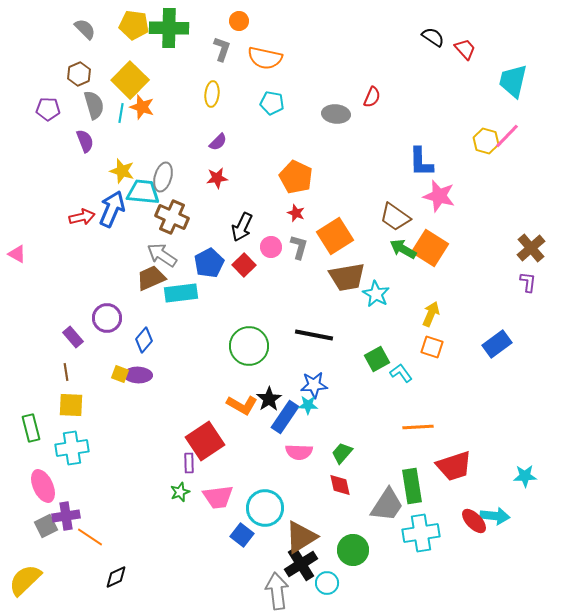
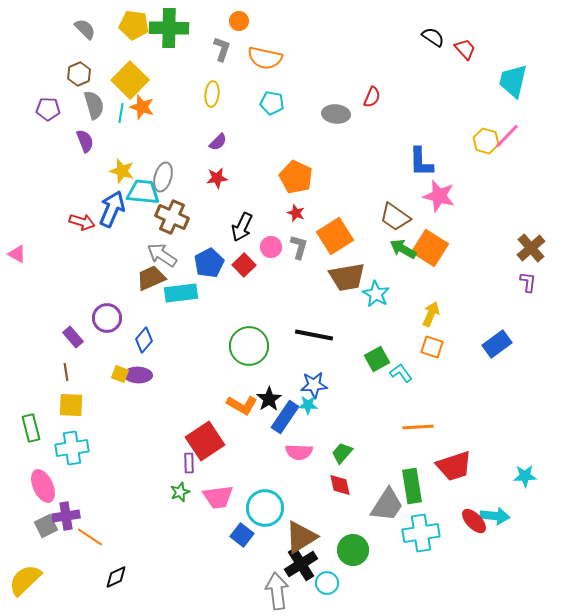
red arrow at (82, 217): moved 5 px down; rotated 30 degrees clockwise
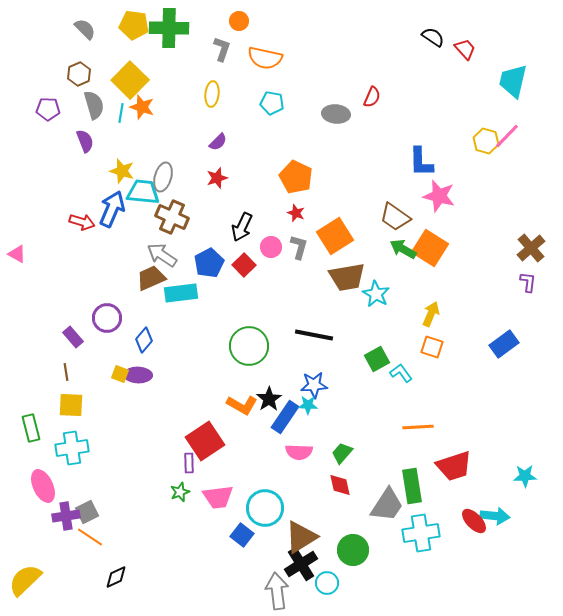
red star at (217, 178): rotated 10 degrees counterclockwise
blue rectangle at (497, 344): moved 7 px right
gray square at (46, 526): moved 41 px right, 14 px up
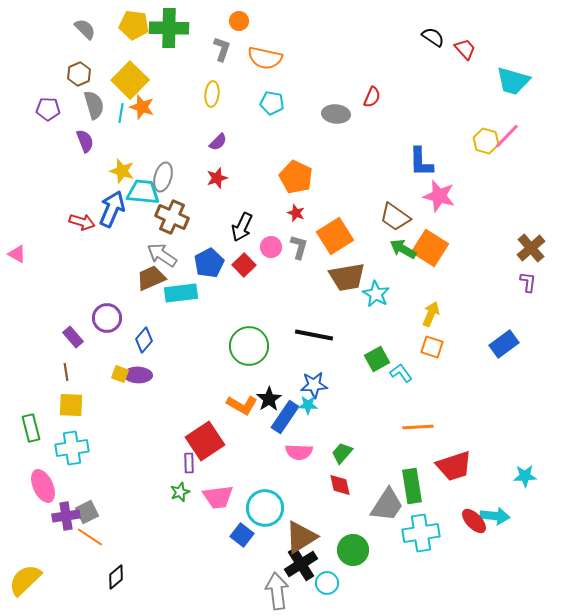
cyan trapezoid at (513, 81): rotated 87 degrees counterclockwise
black diamond at (116, 577): rotated 15 degrees counterclockwise
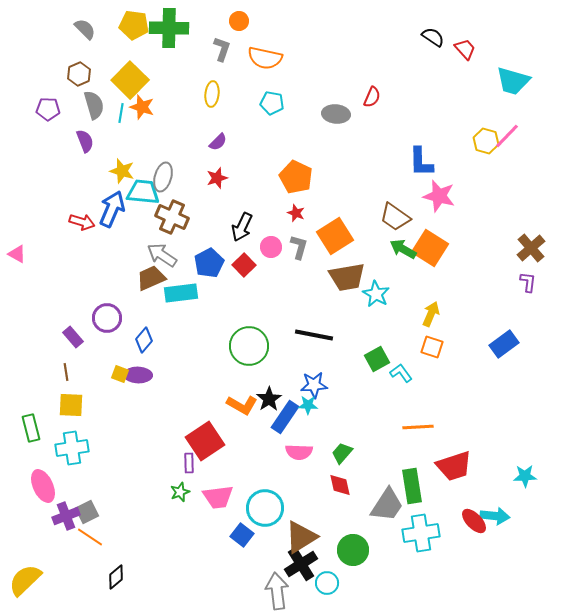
purple cross at (66, 516): rotated 12 degrees counterclockwise
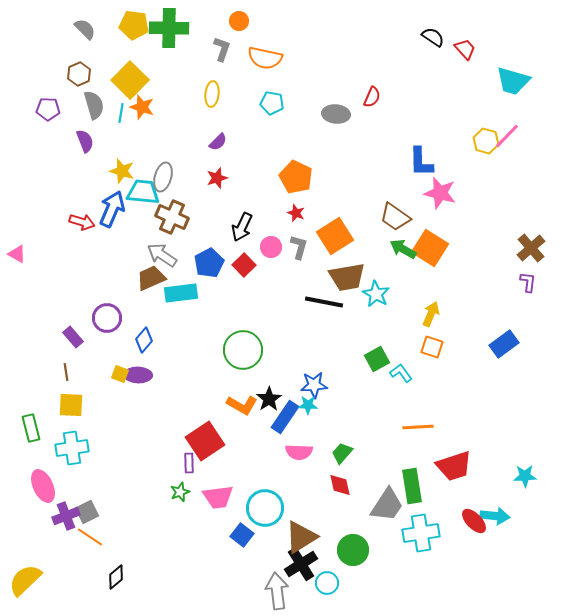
pink star at (439, 196): moved 1 px right, 3 px up
black line at (314, 335): moved 10 px right, 33 px up
green circle at (249, 346): moved 6 px left, 4 px down
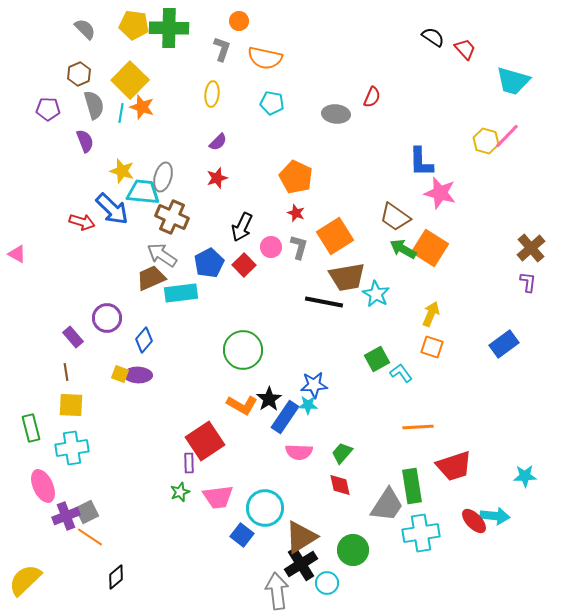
blue arrow at (112, 209): rotated 111 degrees clockwise
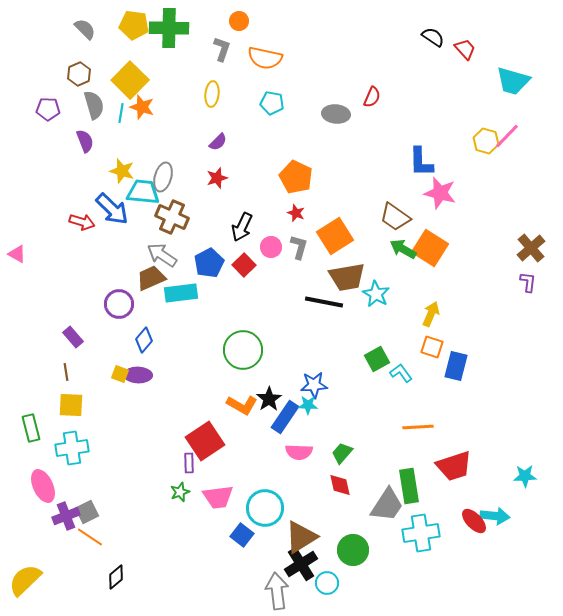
purple circle at (107, 318): moved 12 px right, 14 px up
blue rectangle at (504, 344): moved 48 px left, 22 px down; rotated 40 degrees counterclockwise
green rectangle at (412, 486): moved 3 px left
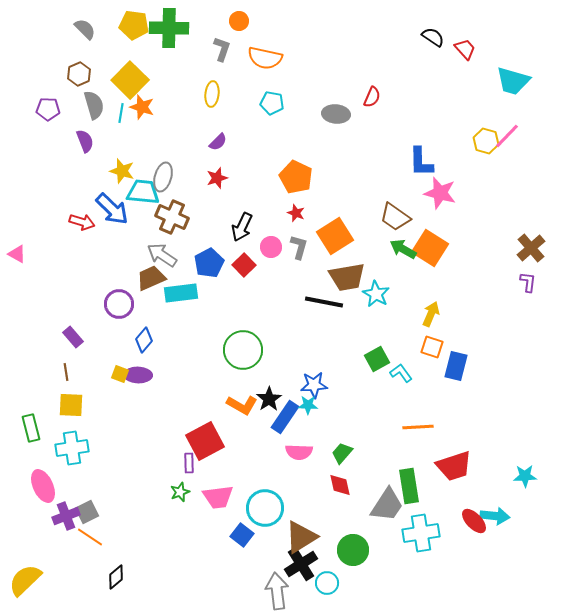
red square at (205, 441): rotated 6 degrees clockwise
